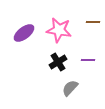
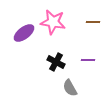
pink star: moved 6 px left, 8 px up
black cross: moved 2 px left; rotated 30 degrees counterclockwise
gray semicircle: rotated 72 degrees counterclockwise
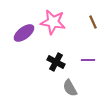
brown line: rotated 64 degrees clockwise
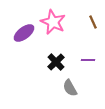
pink star: rotated 15 degrees clockwise
black cross: rotated 18 degrees clockwise
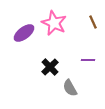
pink star: moved 1 px right, 1 px down
black cross: moved 6 px left, 5 px down
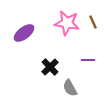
pink star: moved 13 px right; rotated 15 degrees counterclockwise
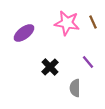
purple line: moved 2 px down; rotated 48 degrees clockwise
gray semicircle: moved 5 px right; rotated 30 degrees clockwise
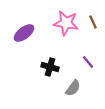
pink star: moved 1 px left
black cross: rotated 30 degrees counterclockwise
gray semicircle: moved 2 px left; rotated 144 degrees counterclockwise
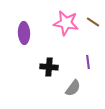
brown line: rotated 32 degrees counterclockwise
purple ellipse: rotated 55 degrees counterclockwise
purple line: rotated 32 degrees clockwise
black cross: moved 1 px left; rotated 12 degrees counterclockwise
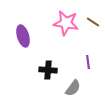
purple ellipse: moved 1 px left, 3 px down; rotated 15 degrees counterclockwise
black cross: moved 1 px left, 3 px down
